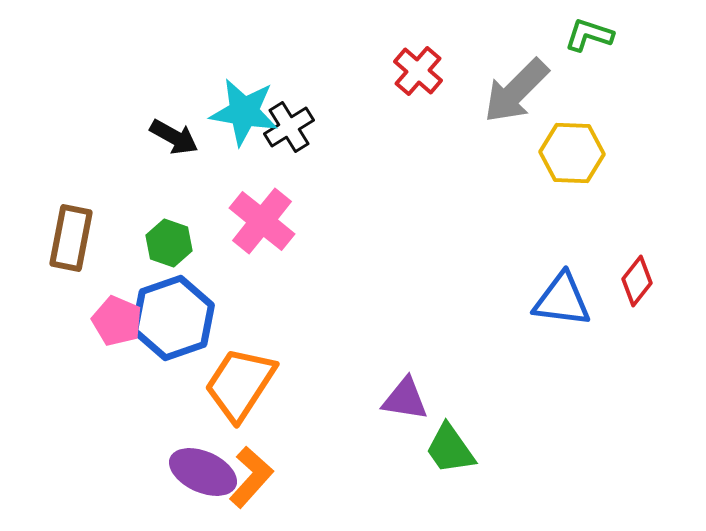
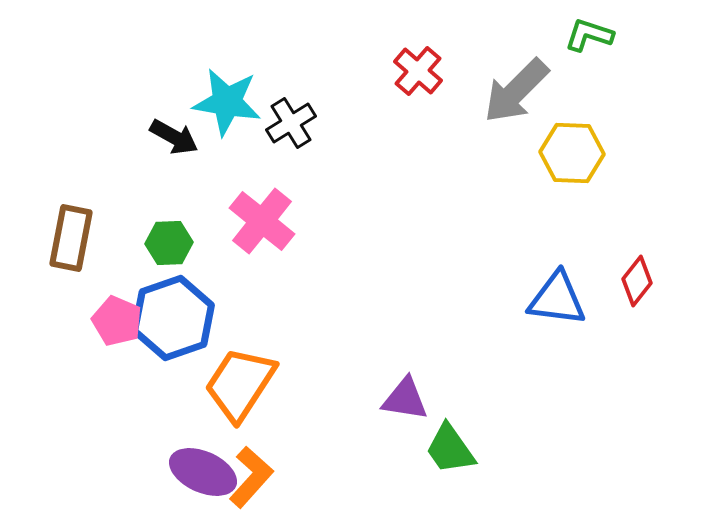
cyan star: moved 17 px left, 10 px up
black cross: moved 2 px right, 4 px up
green hexagon: rotated 21 degrees counterclockwise
blue triangle: moved 5 px left, 1 px up
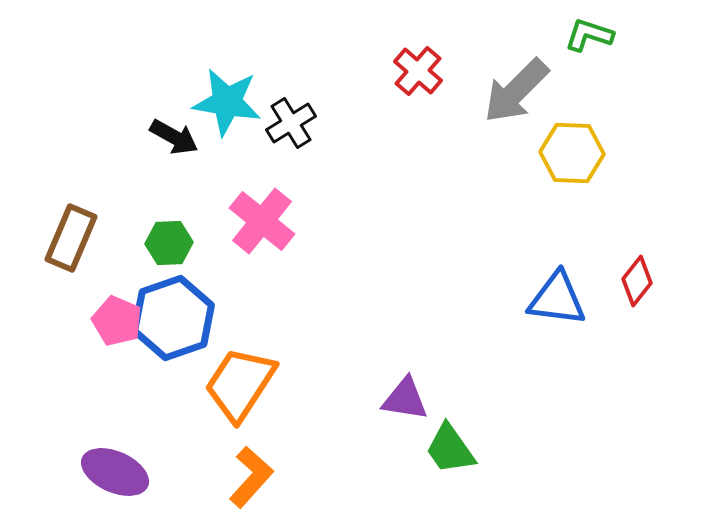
brown rectangle: rotated 12 degrees clockwise
purple ellipse: moved 88 px left
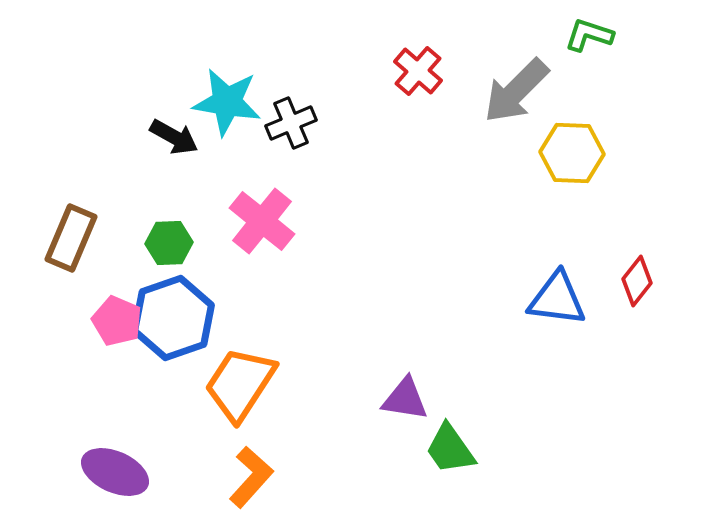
black cross: rotated 9 degrees clockwise
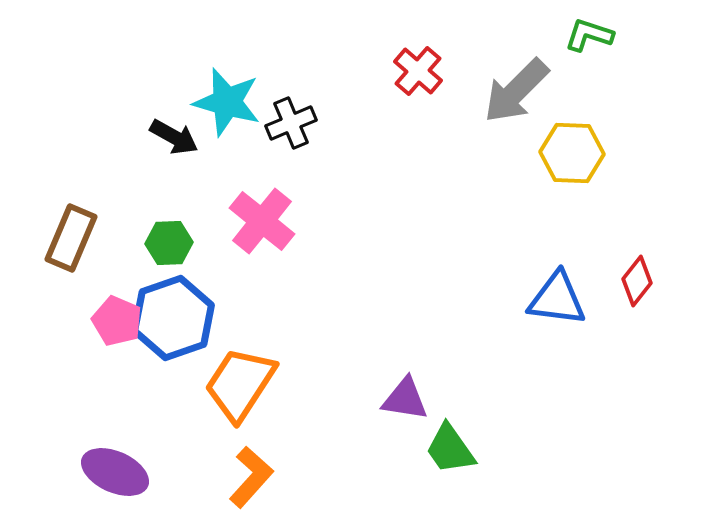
cyan star: rotated 6 degrees clockwise
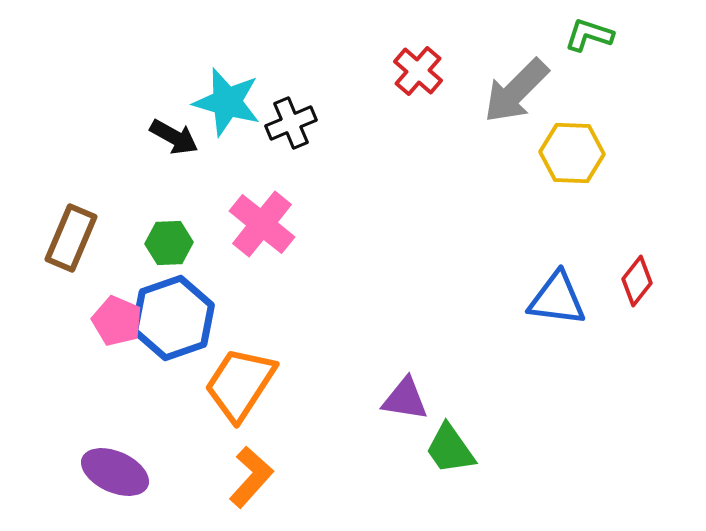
pink cross: moved 3 px down
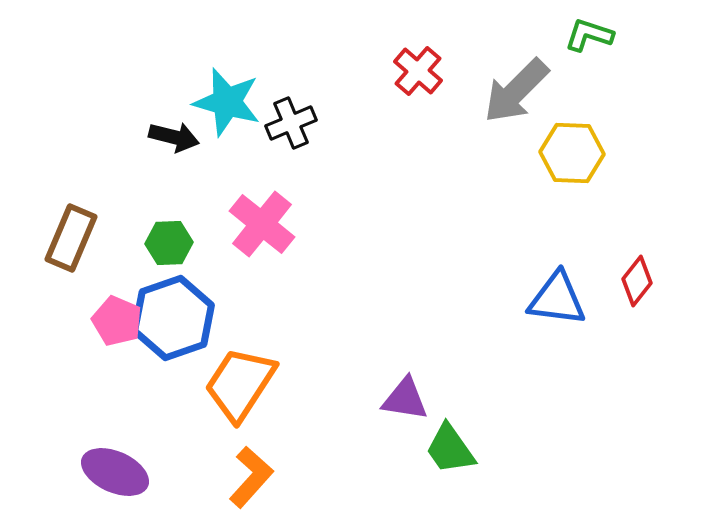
black arrow: rotated 15 degrees counterclockwise
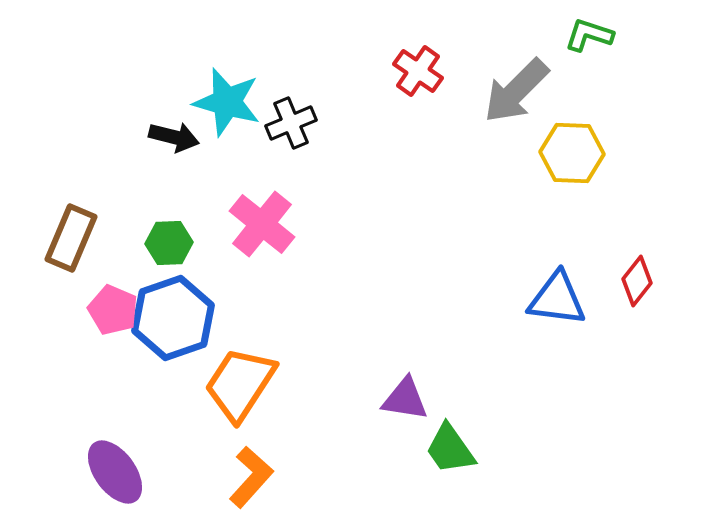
red cross: rotated 6 degrees counterclockwise
pink pentagon: moved 4 px left, 11 px up
purple ellipse: rotated 30 degrees clockwise
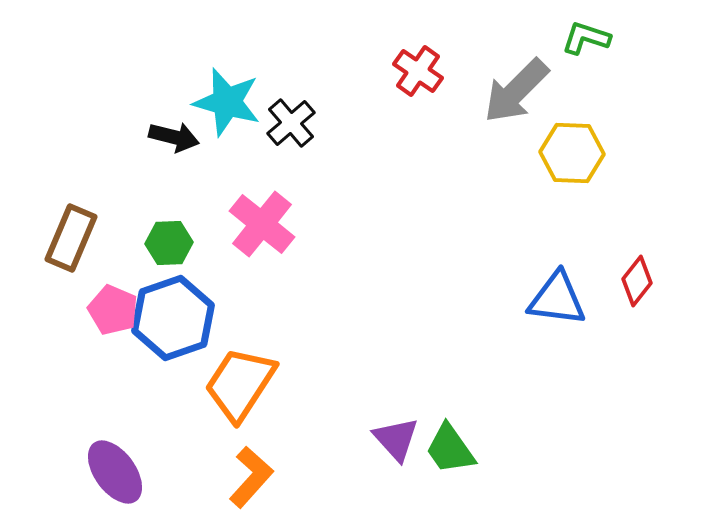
green L-shape: moved 3 px left, 3 px down
black cross: rotated 18 degrees counterclockwise
purple triangle: moved 9 px left, 40 px down; rotated 39 degrees clockwise
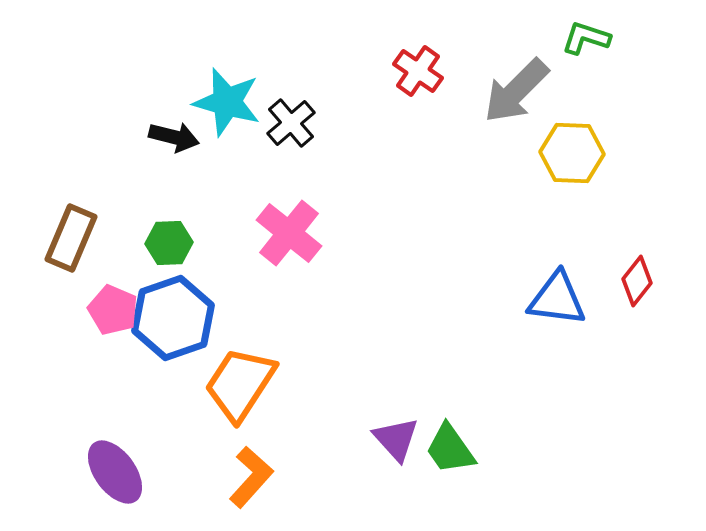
pink cross: moved 27 px right, 9 px down
